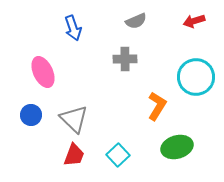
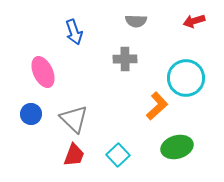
gray semicircle: rotated 25 degrees clockwise
blue arrow: moved 1 px right, 4 px down
cyan circle: moved 10 px left, 1 px down
orange L-shape: rotated 16 degrees clockwise
blue circle: moved 1 px up
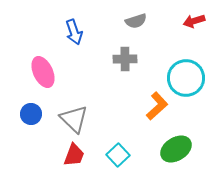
gray semicircle: rotated 20 degrees counterclockwise
green ellipse: moved 1 px left, 2 px down; rotated 16 degrees counterclockwise
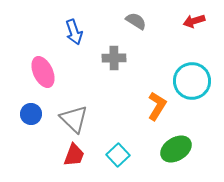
gray semicircle: rotated 130 degrees counterclockwise
gray cross: moved 11 px left, 1 px up
cyan circle: moved 6 px right, 3 px down
orange L-shape: rotated 16 degrees counterclockwise
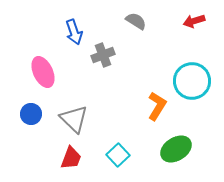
gray cross: moved 11 px left, 3 px up; rotated 20 degrees counterclockwise
red trapezoid: moved 3 px left, 3 px down
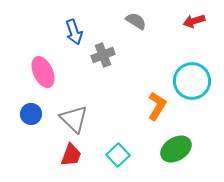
red trapezoid: moved 3 px up
